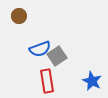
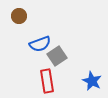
blue semicircle: moved 5 px up
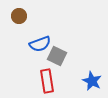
gray square: rotated 30 degrees counterclockwise
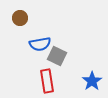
brown circle: moved 1 px right, 2 px down
blue semicircle: rotated 10 degrees clockwise
blue star: rotated 12 degrees clockwise
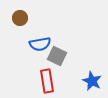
blue star: rotated 12 degrees counterclockwise
